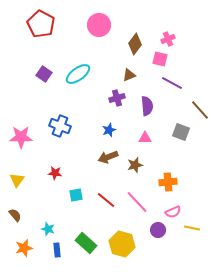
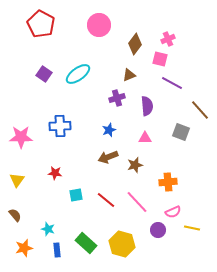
blue cross: rotated 25 degrees counterclockwise
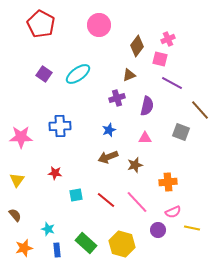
brown diamond: moved 2 px right, 2 px down
purple semicircle: rotated 18 degrees clockwise
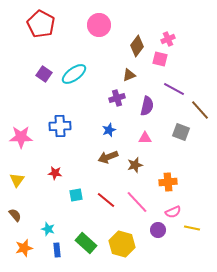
cyan ellipse: moved 4 px left
purple line: moved 2 px right, 6 px down
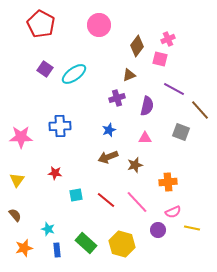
purple square: moved 1 px right, 5 px up
